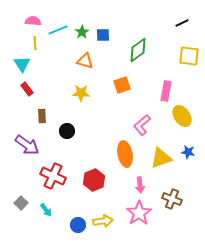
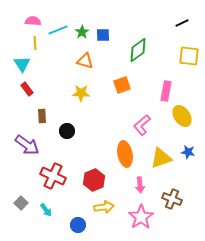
pink star: moved 2 px right, 4 px down
yellow arrow: moved 1 px right, 14 px up
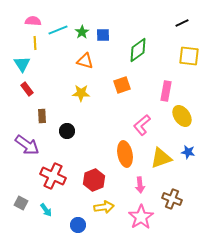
gray square: rotated 16 degrees counterclockwise
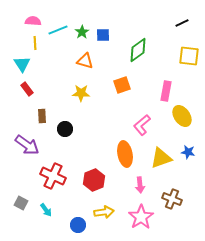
black circle: moved 2 px left, 2 px up
yellow arrow: moved 5 px down
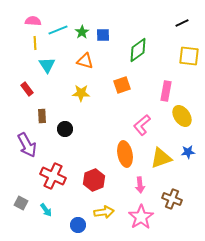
cyan triangle: moved 25 px right, 1 px down
purple arrow: rotated 25 degrees clockwise
blue star: rotated 16 degrees counterclockwise
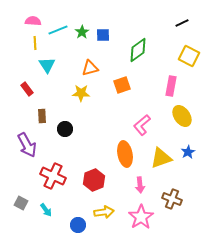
yellow square: rotated 20 degrees clockwise
orange triangle: moved 5 px right, 7 px down; rotated 30 degrees counterclockwise
pink rectangle: moved 5 px right, 5 px up
blue star: rotated 24 degrees counterclockwise
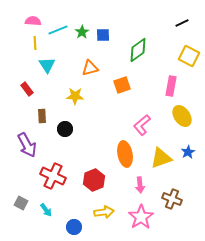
yellow star: moved 6 px left, 3 px down
blue circle: moved 4 px left, 2 px down
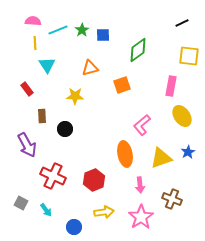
green star: moved 2 px up
yellow square: rotated 20 degrees counterclockwise
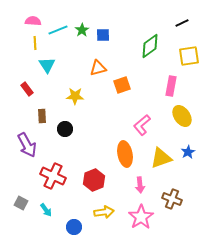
green diamond: moved 12 px right, 4 px up
yellow square: rotated 15 degrees counterclockwise
orange triangle: moved 8 px right
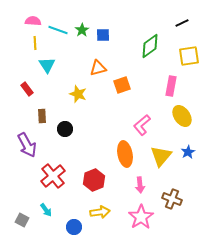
cyan line: rotated 42 degrees clockwise
yellow star: moved 3 px right, 2 px up; rotated 18 degrees clockwise
yellow triangle: moved 2 px up; rotated 30 degrees counterclockwise
red cross: rotated 25 degrees clockwise
gray square: moved 1 px right, 17 px down
yellow arrow: moved 4 px left
